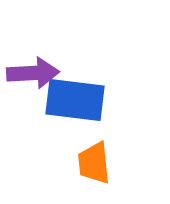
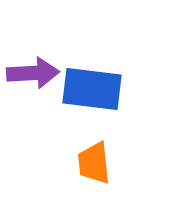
blue rectangle: moved 17 px right, 11 px up
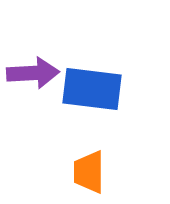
orange trapezoid: moved 5 px left, 9 px down; rotated 6 degrees clockwise
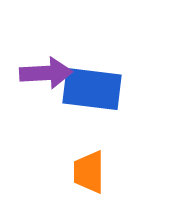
purple arrow: moved 13 px right
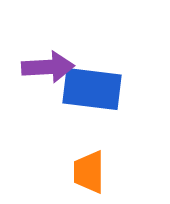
purple arrow: moved 2 px right, 6 px up
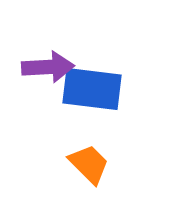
orange trapezoid: moved 8 px up; rotated 135 degrees clockwise
